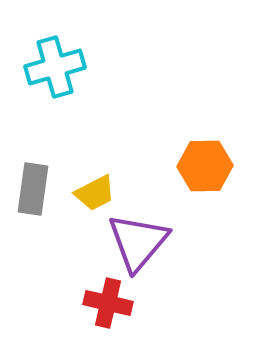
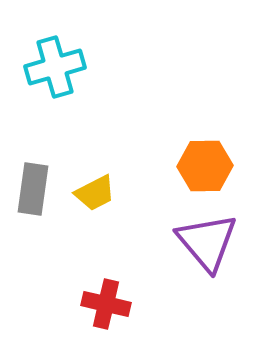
purple triangle: moved 69 px right; rotated 20 degrees counterclockwise
red cross: moved 2 px left, 1 px down
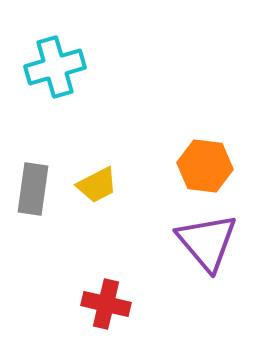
orange hexagon: rotated 8 degrees clockwise
yellow trapezoid: moved 2 px right, 8 px up
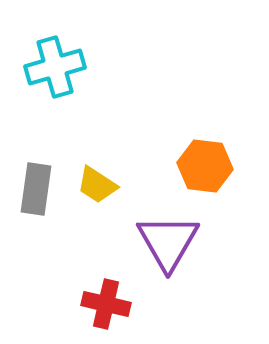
yellow trapezoid: rotated 60 degrees clockwise
gray rectangle: moved 3 px right
purple triangle: moved 39 px left; rotated 10 degrees clockwise
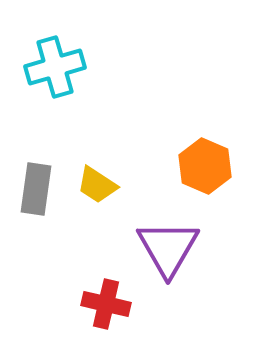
orange hexagon: rotated 16 degrees clockwise
purple triangle: moved 6 px down
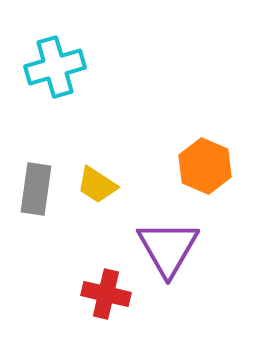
red cross: moved 10 px up
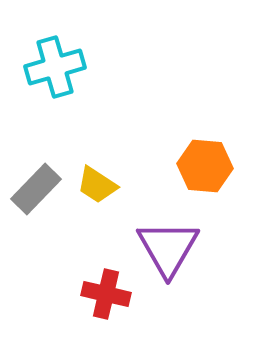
orange hexagon: rotated 18 degrees counterclockwise
gray rectangle: rotated 36 degrees clockwise
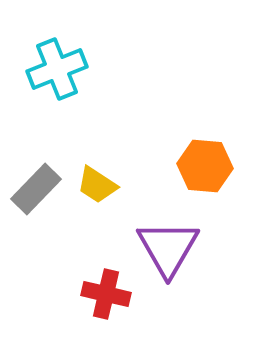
cyan cross: moved 2 px right, 2 px down; rotated 6 degrees counterclockwise
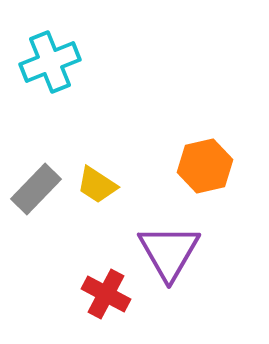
cyan cross: moved 7 px left, 7 px up
orange hexagon: rotated 18 degrees counterclockwise
purple triangle: moved 1 px right, 4 px down
red cross: rotated 15 degrees clockwise
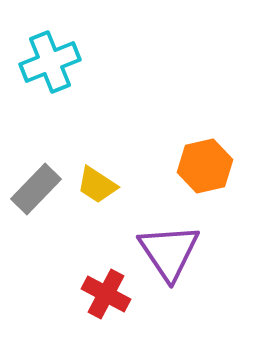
purple triangle: rotated 4 degrees counterclockwise
